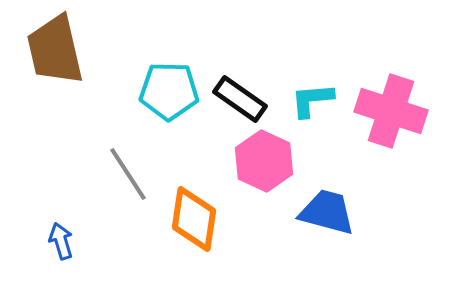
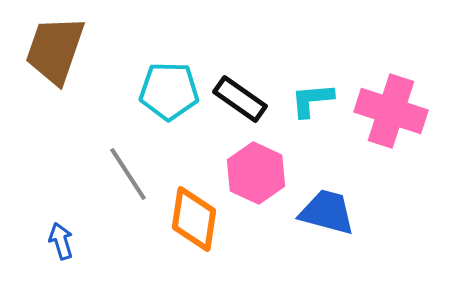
brown trapezoid: rotated 32 degrees clockwise
pink hexagon: moved 8 px left, 12 px down
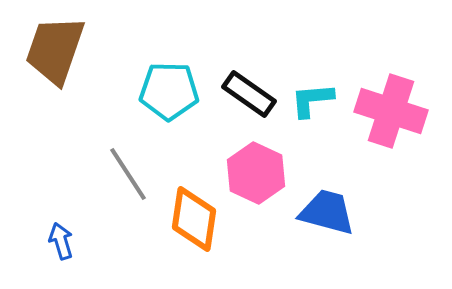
black rectangle: moved 9 px right, 5 px up
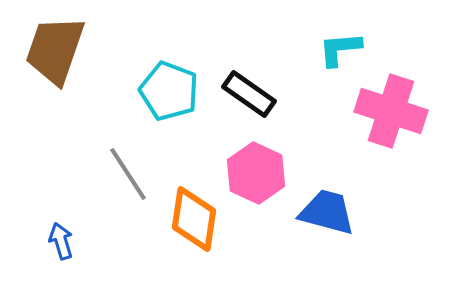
cyan pentagon: rotated 20 degrees clockwise
cyan L-shape: moved 28 px right, 51 px up
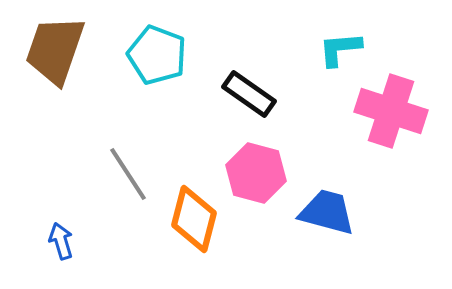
cyan pentagon: moved 12 px left, 36 px up
pink hexagon: rotated 10 degrees counterclockwise
orange diamond: rotated 6 degrees clockwise
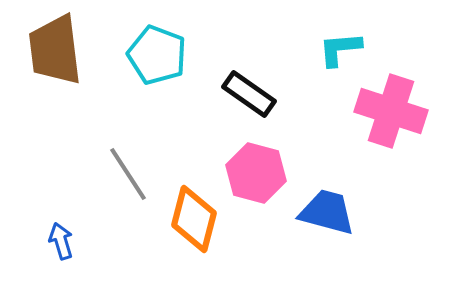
brown trapezoid: rotated 26 degrees counterclockwise
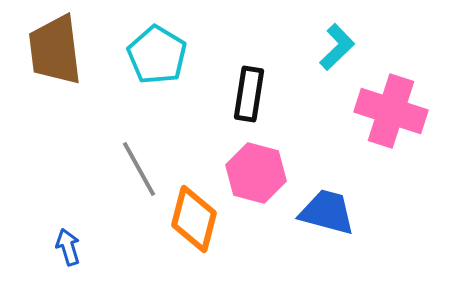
cyan L-shape: moved 3 px left, 2 px up; rotated 141 degrees clockwise
cyan pentagon: rotated 10 degrees clockwise
black rectangle: rotated 64 degrees clockwise
gray line: moved 11 px right, 5 px up; rotated 4 degrees clockwise
blue arrow: moved 7 px right, 6 px down
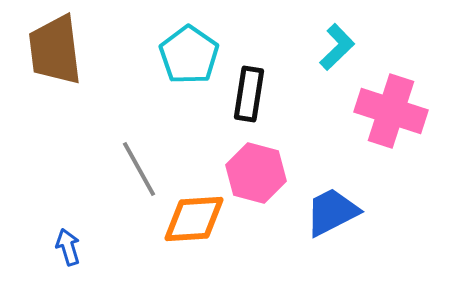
cyan pentagon: moved 32 px right; rotated 4 degrees clockwise
blue trapezoid: moved 5 px right; rotated 42 degrees counterclockwise
orange diamond: rotated 72 degrees clockwise
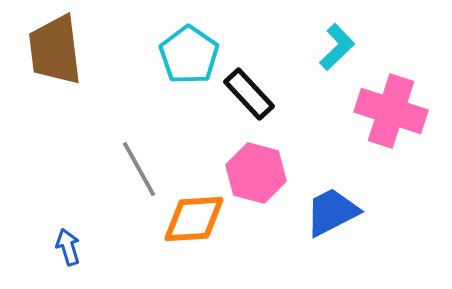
black rectangle: rotated 52 degrees counterclockwise
